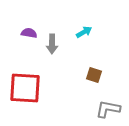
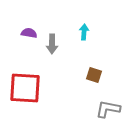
cyan arrow: rotated 56 degrees counterclockwise
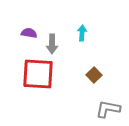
cyan arrow: moved 2 px left, 1 px down
brown square: rotated 28 degrees clockwise
red square: moved 13 px right, 14 px up
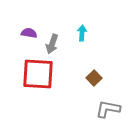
gray arrow: rotated 18 degrees clockwise
brown square: moved 3 px down
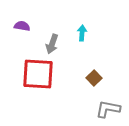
purple semicircle: moved 7 px left, 7 px up
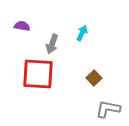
cyan arrow: rotated 21 degrees clockwise
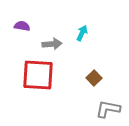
gray arrow: rotated 114 degrees counterclockwise
red square: moved 1 px down
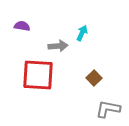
gray arrow: moved 6 px right, 2 px down
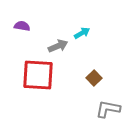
cyan arrow: rotated 35 degrees clockwise
gray arrow: rotated 18 degrees counterclockwise
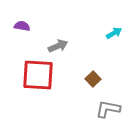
cyan arrow: moved 32 px right
brown square: moved 1 px left, 1 px down
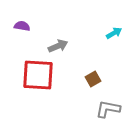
brown square: rotated 14 degrees clockwise
